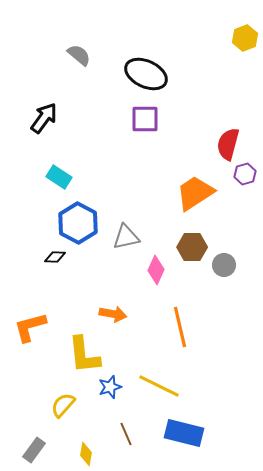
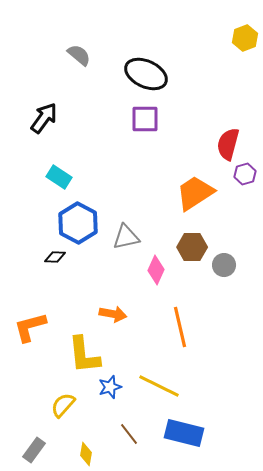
brown line: moved 3 px right; rotated 15 degrees counterclockwise
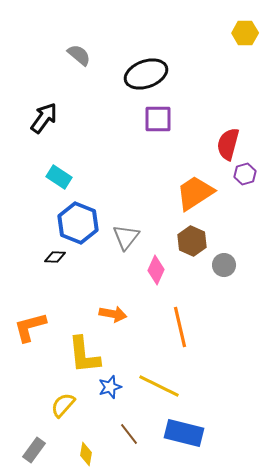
yellow hexagon: moved 5 px up; rotated 20 degrees clockwise
black ellipse: rotated 45 degrees counterclockwise
purple square: moved 13 px right
blue hexagon: rotated 6 degrees counterclockwise
gray triangle: rotated 40 degrees counterclockwise
brown hexagon: moved 6 px up; rotated 24 degrees clockwise
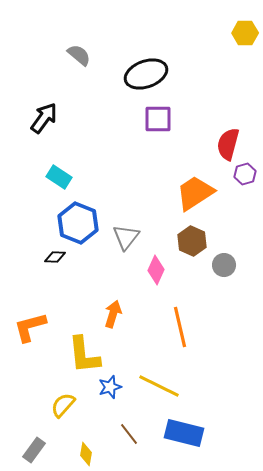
orange arrow: rotated 84 degrees counterclockwise
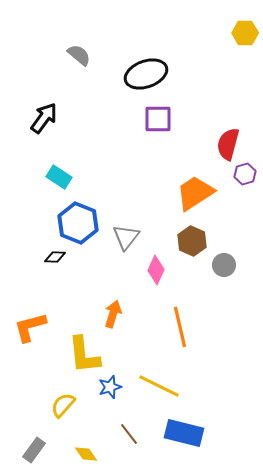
yellow diamond: rotated 45 degrees counterclockwise
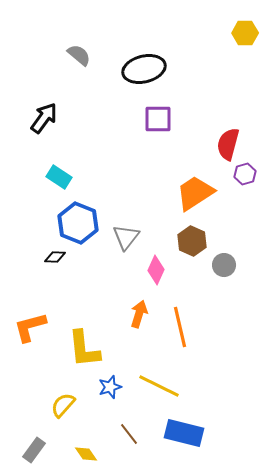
black ellipse: moved 2 px left, 5 px up; rotated 6 degrees clockwise
orange arrow: moved 26 px right
yellow L-shape: moved 6 px up
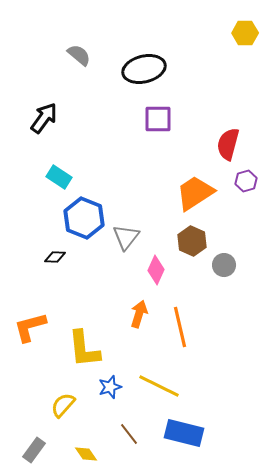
purple hexagon: moved 1 px right, 7 px down
blue hexagon: moved 6 px right, 5 px up
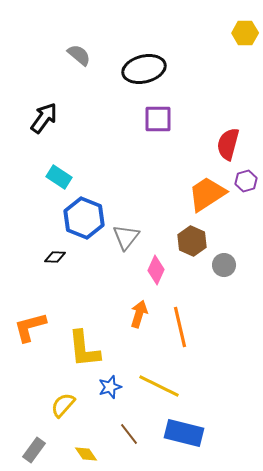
orange trapezoid: moved 12 px right, 1 px down
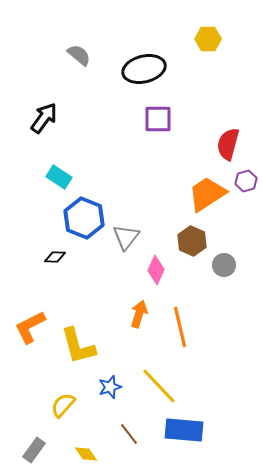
yellow hexagon: moved 37 px left, 6 px down
orange L-shape: rotated 12 degrees counterclockwise
yellow L-shape: moved 6 px left, 3 px up; rotated 9 degrees counterclockwise
yellow line: rotated 21 degrees clockwise
blue rectangle: moved 3 px up; rotated 9 degrees counterclockwise
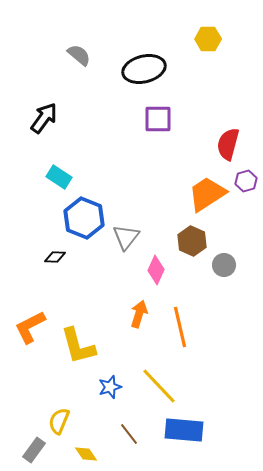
yellow semicircle: moved 4 px left, 16 px down; rotated 20 degrees counterclockwise
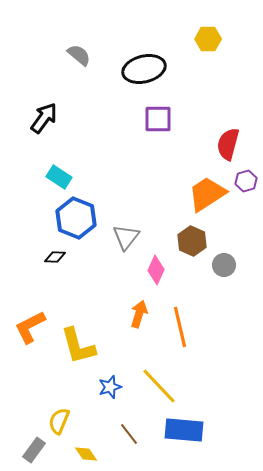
blue hexagon: moved 8 px left
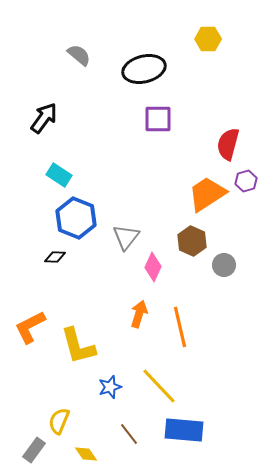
cyan rectangle: moved 2 px up
pink diamond: moved 3 px left, 3 px up
